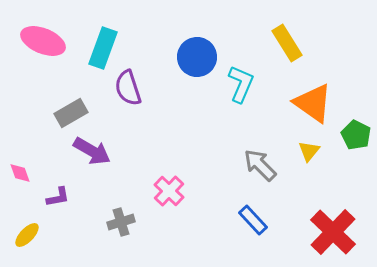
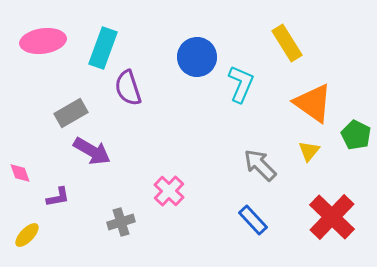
pink ellipse: rotated 30 degrees counterclockwise
red cross: moved 1 px left, 15 px up
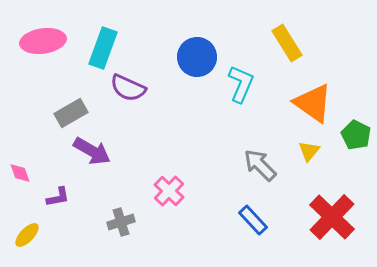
purple semicircle: rotated 48 degrees counterclockwise
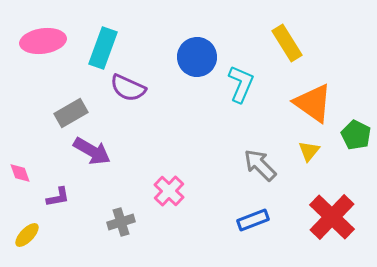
blue rectangle: rotated 68 degrees counterclockwise
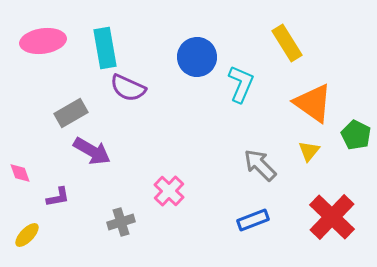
cyan rectangle: moved 2 px right; rotated 30 degrees counterclockwise
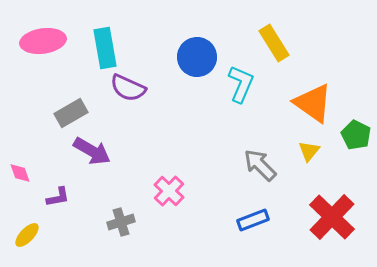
yellow rectangle: moved 13 px left
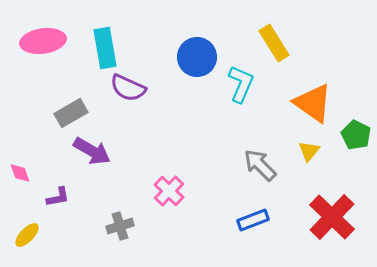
gray cross: moved 1 px left, 4 px down
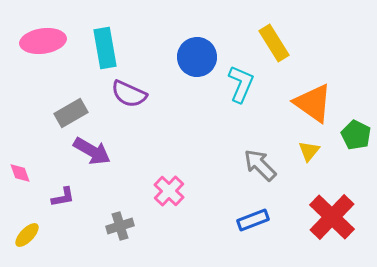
purple semicircle: moved 1 px right, 6 px down
purple L-shape: moved 5 px right
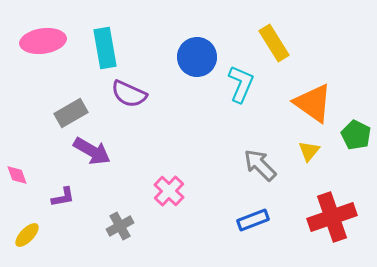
pink diamond: moved 3 px left, 2 px down
red cross: rotated 27 degrees clockwise
gray cross: rotated 12 degrees counterclockwise
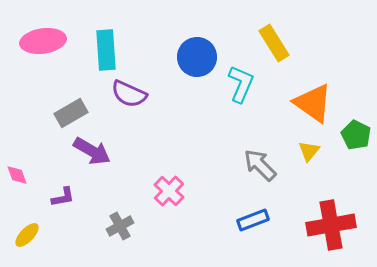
cyan rectangle: moved 1 px right, 2 px down; rotated 6 degrees clockwise
red cross: moved 1 px left, 8 px down; rotated 9 degrees clockwise
